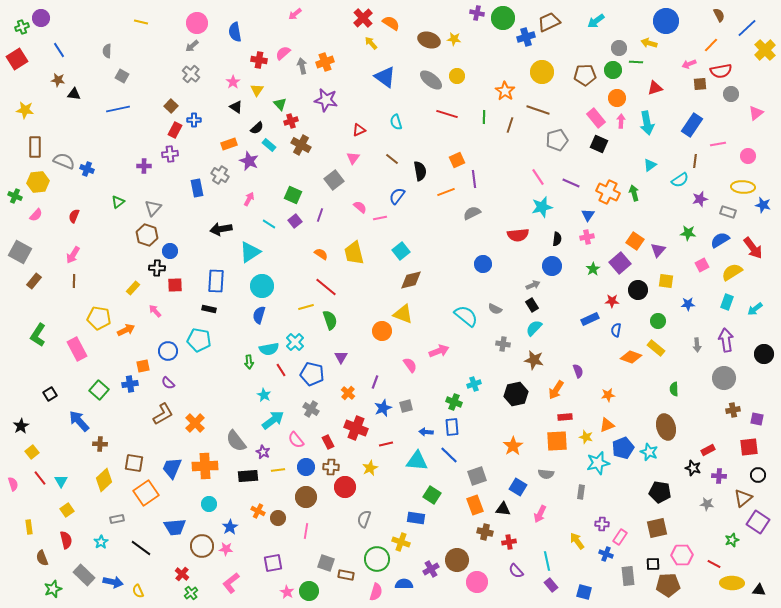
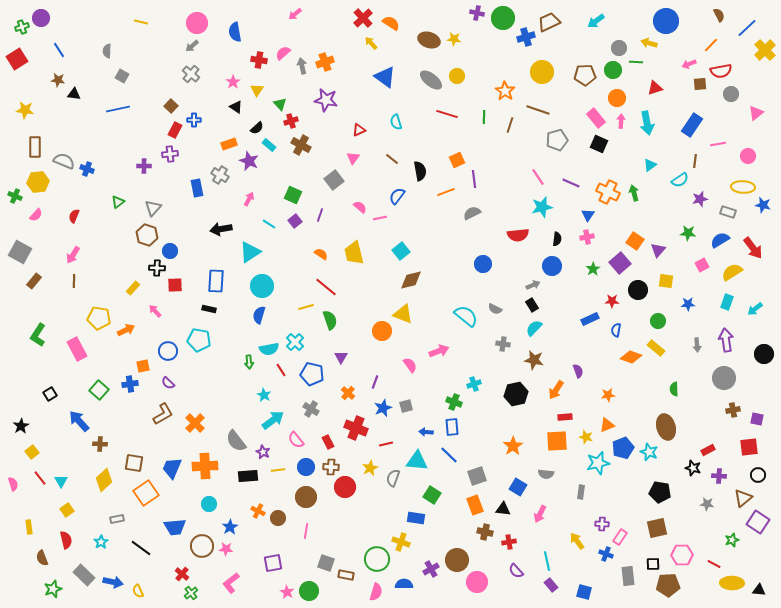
gray semicircle at (364, 519): moved 29 px right, 41 px up
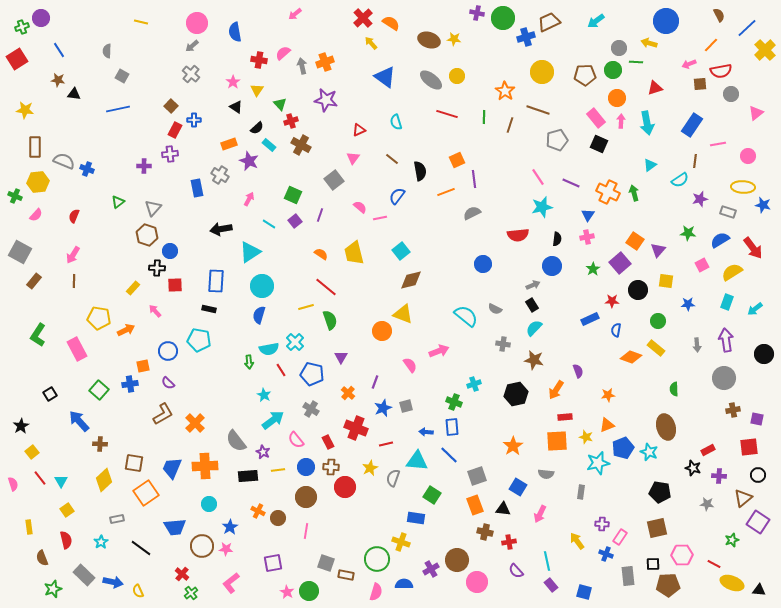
yellow ellipse at (732, 583): rotated 20 degrees clockwise
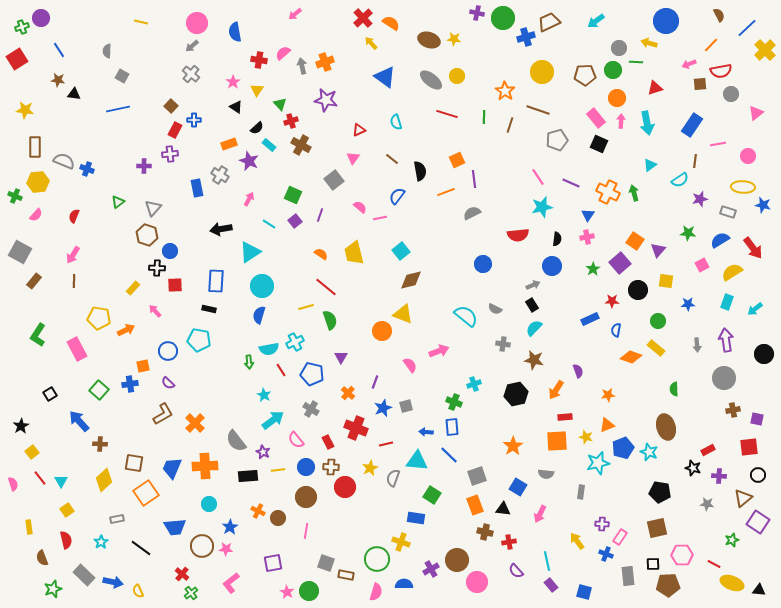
cyan cross at (295, 342): rotated 18 degrees clockwise
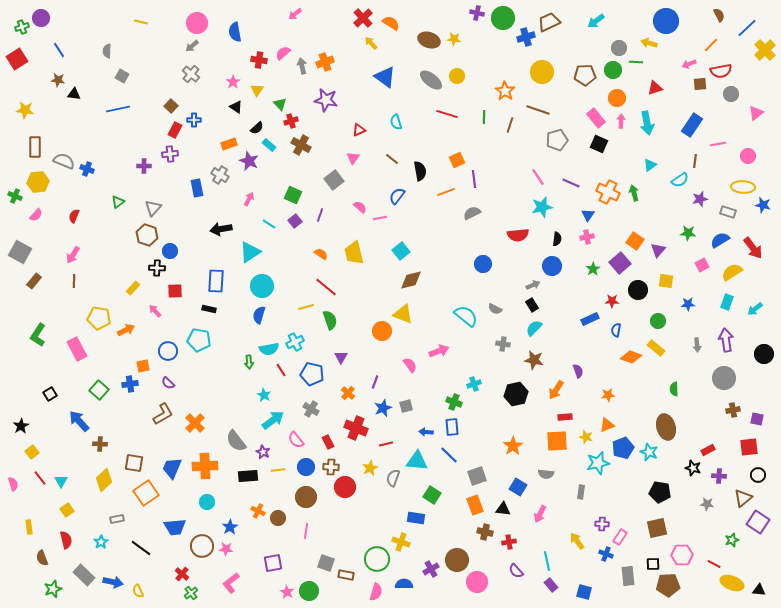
red square at (175, 285): moved 6 px down
cyan circle at (209, 504): moved 2 px left, 2 px up
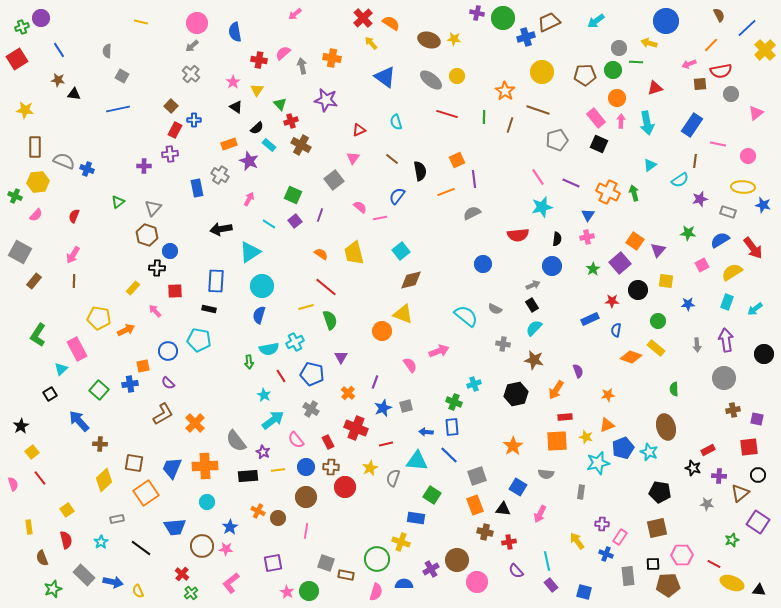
orange cross at (325, 62): moved 7 px right, 4 px up; rotated 30 degrees clockwise
pink line at (718, 144): rotated 21 degrees clockwise
red line at (281, 370): moved 6 px down
cyan triangle at (61, 481): moved 112 px up; rotated 16 degrees clockwise
brown triangle at (743, 498): moved 3 px left, 5 px up
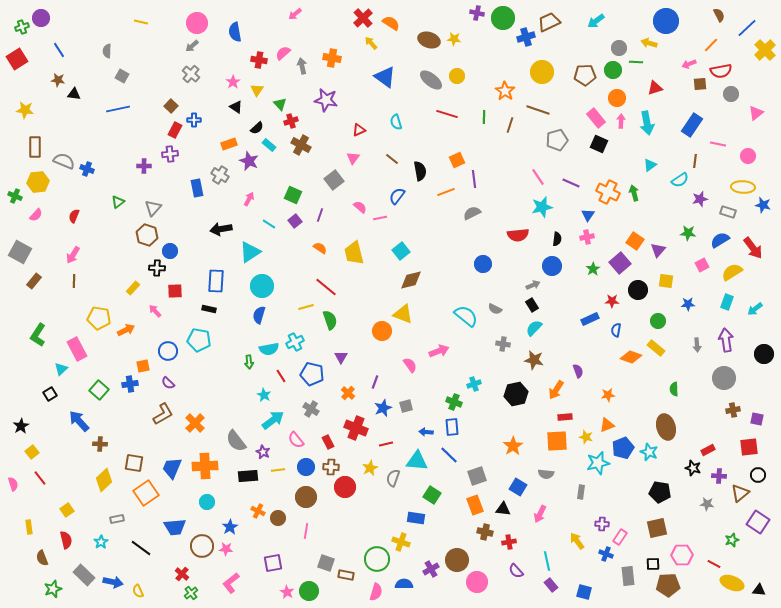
orange semicircle at (321, 254): moved 1 px left, 6 px up
